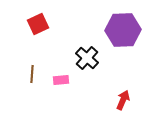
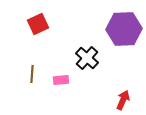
purple hexagon: moved 1 px right, 1 px up
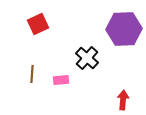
red arrow: rotated 18 degrees counterclockwise
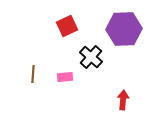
red square: moved 29 px right, 2 px down
black cross: moved 4 px right, 1 px up
brown line: moved 1 px right
pink rectangle: moved 4 px right, 3 px up
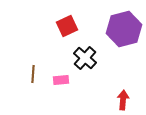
purple hexagon: rotated 12 degrees counterclockwise
black cross: moved 6 px left, 1 px down
pink rectangle: moved 4 px left, 3 px down
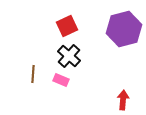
black cross: moved 16 px left, 2 px up
pink rectangle: rotated 28 degrees clockwise
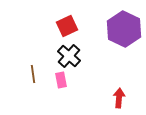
purple hexagon: rotated 20 degrees counterclockwise
brown line: rotated 12 degrees counterclockwise
pink rectangle: rotated 56 degrees clockwise
red arrow: moved 4 px left, 2 px up
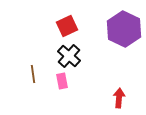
pink rectangle: moved 1 px right, 1 px down
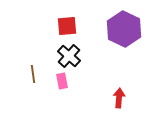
red square: rotated 20 degrees clockwise
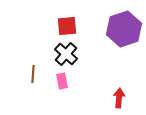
purple hexagon: rotated 16 degrees clockwise
black cross: moved 3 px left, 2 px up
brown line: rotated 12 degrees clockwise
